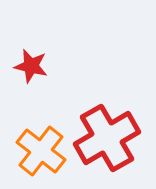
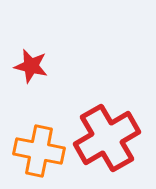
orange cross: moved 2 px left; rotated 27 degrees counterclockwise
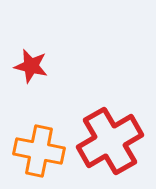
red cross: moved 3 px right, 3 px down
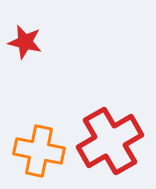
red star: moved 6 px left, 24 px up
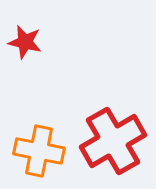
red cross: moved 3 px right
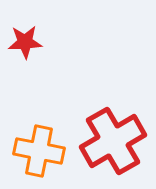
red star: rotated 16 degrees counterclockwise
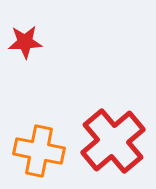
red cross: rotated 10 degrees counterclockwise
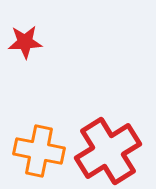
red cross: moved 5 px left, 10 px down; rotated 8 degrees clockwise
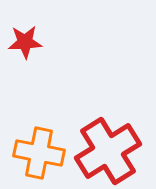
orange cross: moved 2 px down
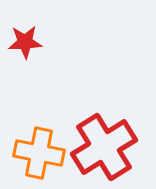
red cross: moved 4 px left, 4 px up
